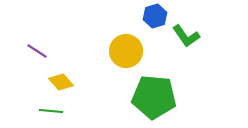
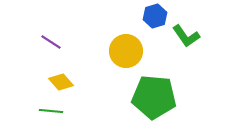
purple line: moved 14 px right, 9 px up
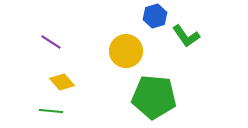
yellow diamond: moved 1 px right
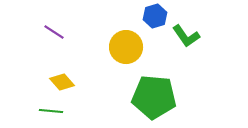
purple line: moved 3 px right, 10 px up
yellow circle: moved 4 px up
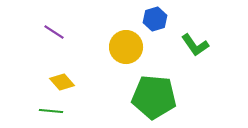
blue hexagon: moved 3 px down
green L-shape: moved 9 px right, 9 px down
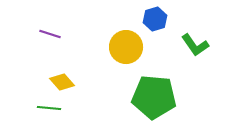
purple line: moved 4 px left, 2 px down; rotated 15 degrees counterclockwise
green line: moved 2 px left, 3 px up
